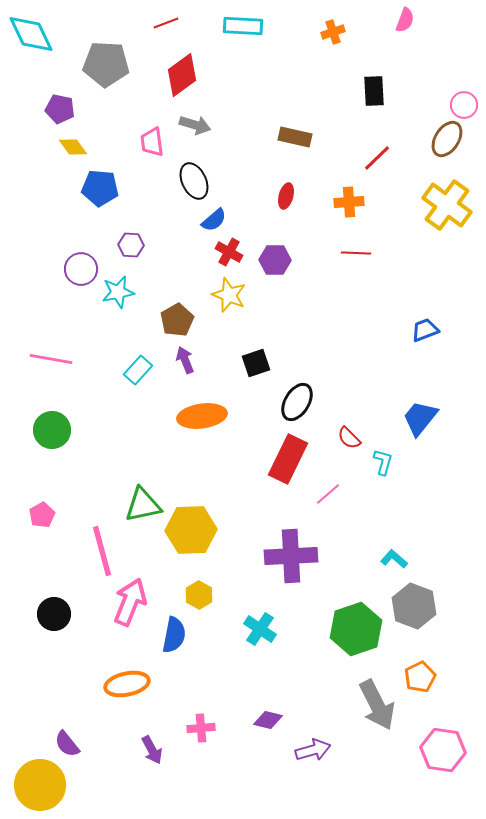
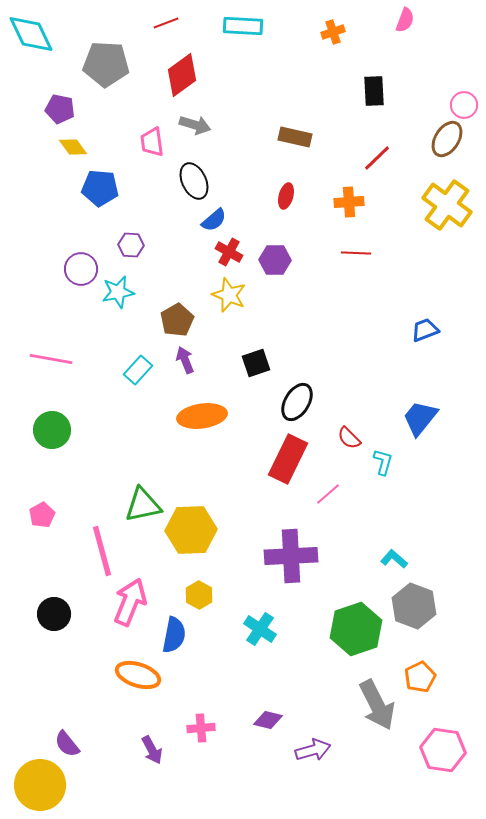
orange ellipse at (127, 684): moved 11 px right, 9 px up; rotated 30 degrees clockwise
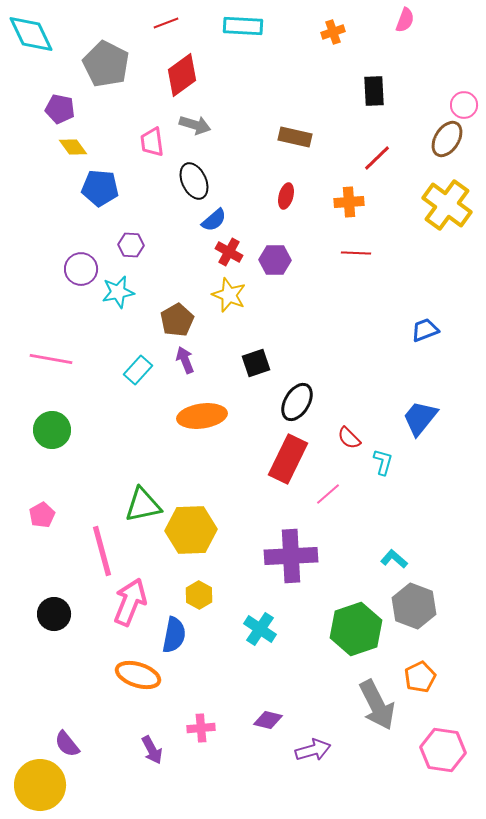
gray pentagon at (106, 64): rotated 24 degrees clockwise
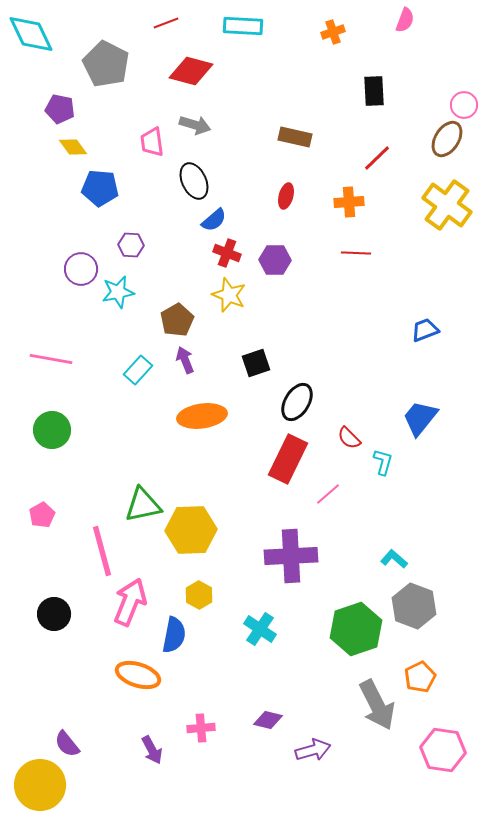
red diamond at (182, 75): moved 9 px right, 4 px up; rotated 51 degrees clockwise
red cross at (229, 252): moved 2 px left, 1 px down; rotated 8 degrees counterclockwise
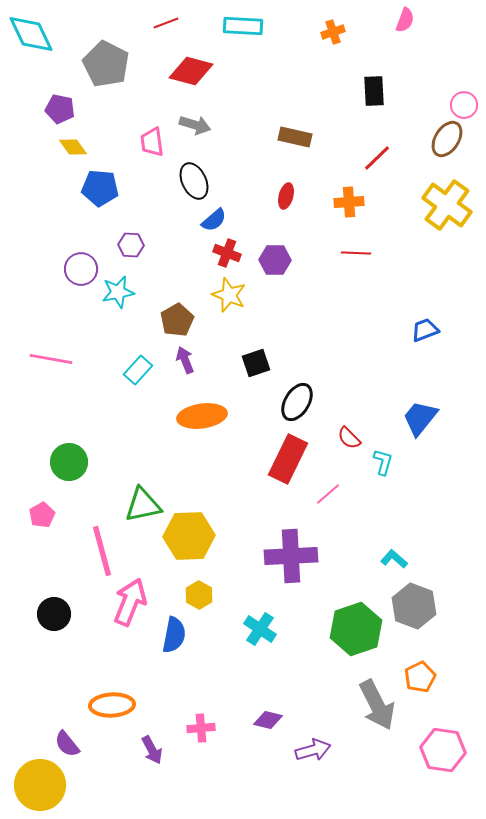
green circle at (52, 430): moved 17 px right, 32 px down
yellow hexagon at (191, 530): moved 2 px left, 6 px down
orange ellipse at (138, 675): moved 26 px left, 30 px down; rotated 21 degrees counterclockwise
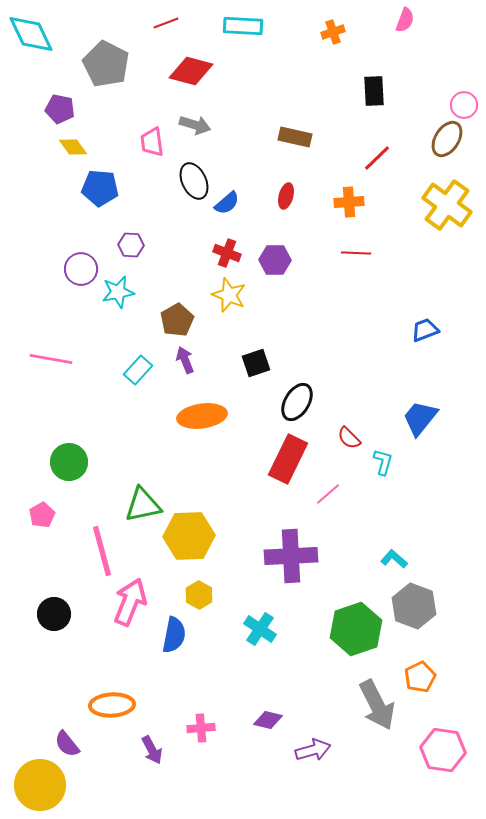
blue semicircle at (214, 220): moved 13 px right, 17 px up
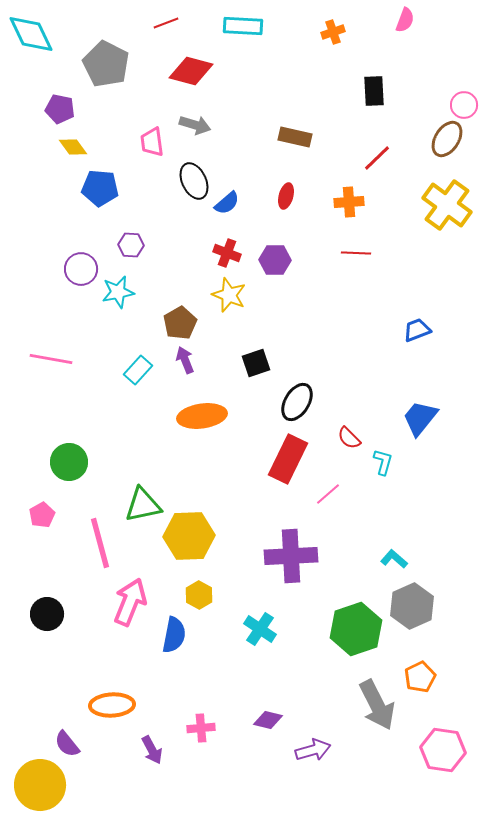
brown pentagon at (177, 320): moved 3 px right, 3 px down
blue trapezoid at (425, 330): moved 8 px left
pink line at (102, 551): moved 2 px left, 8 px up
gray hexagon at (414, 606): moved 2 px left; rotated 15 degrees clockwise
black circle at (54, 614): moved 7 px left
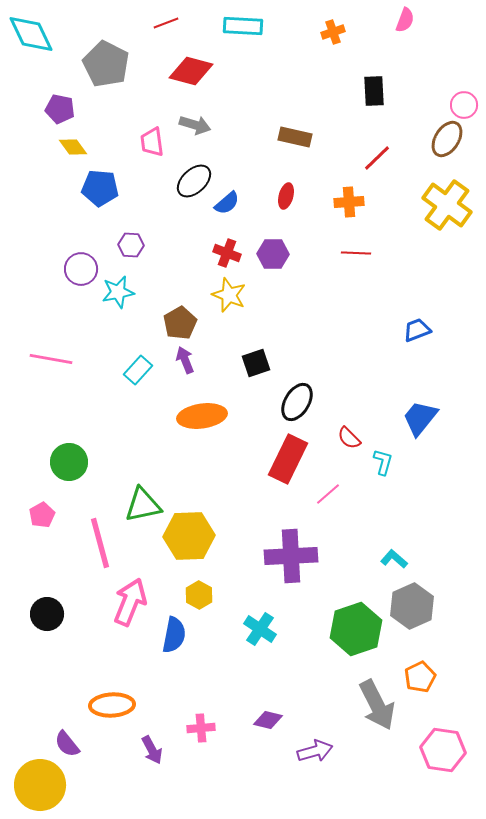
black ellipse at (194, 181): rotated 72 degrees clockwise
purple hexagon at (275, 260): moved 2 px left, 6 px up
purple arrow at (313, 750): moved 2 px right, 1 px down
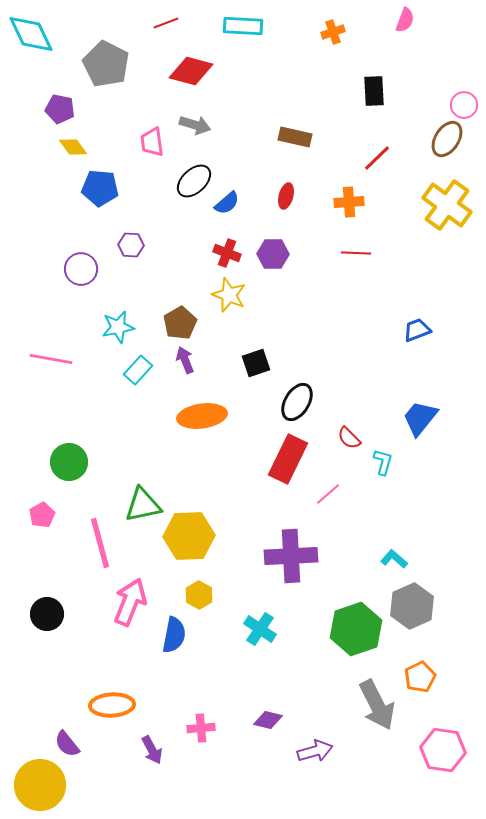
cyan star at (118, 292): moved 35 px down
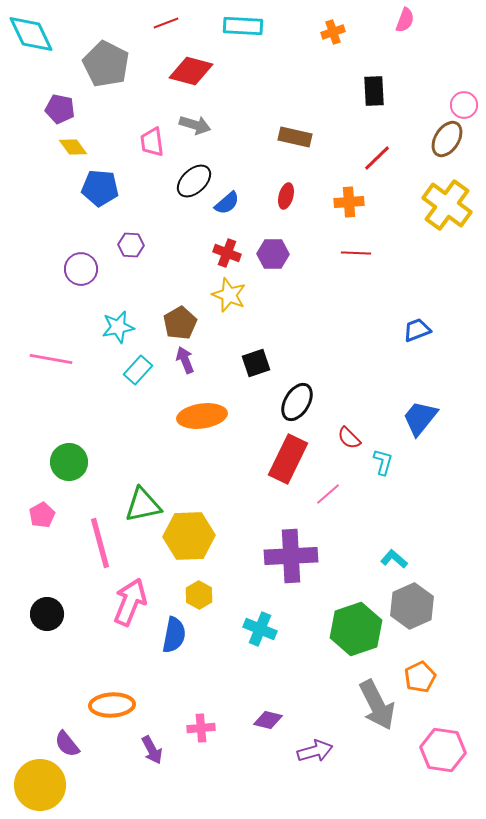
cyan cross at (260, 629): rotated 12 degrees counterclockwise
